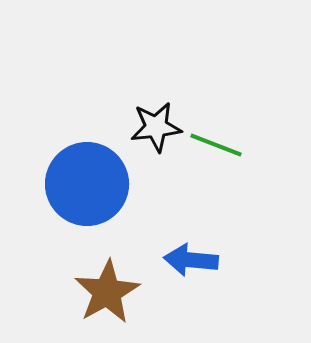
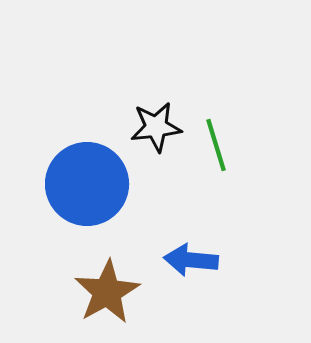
green line: rotated 52 degrees clockwise
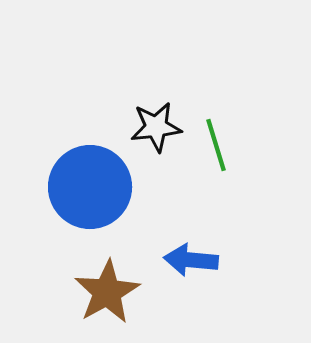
blue circle: moved 3 px right, 3 px down
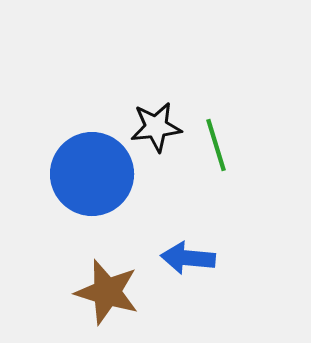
blue circle: moved 2 px right, 13 px up
blue arrow: moved 3 px left, 2 px up
brown star: rotated 26 degrees counterclockwise
